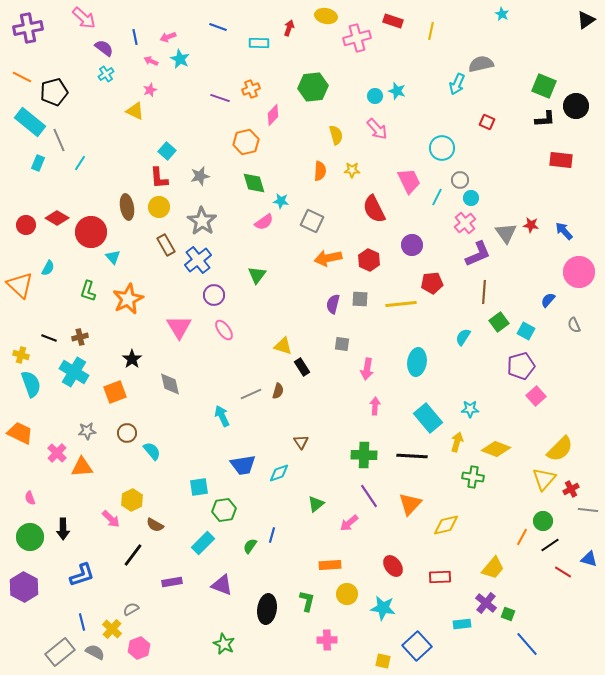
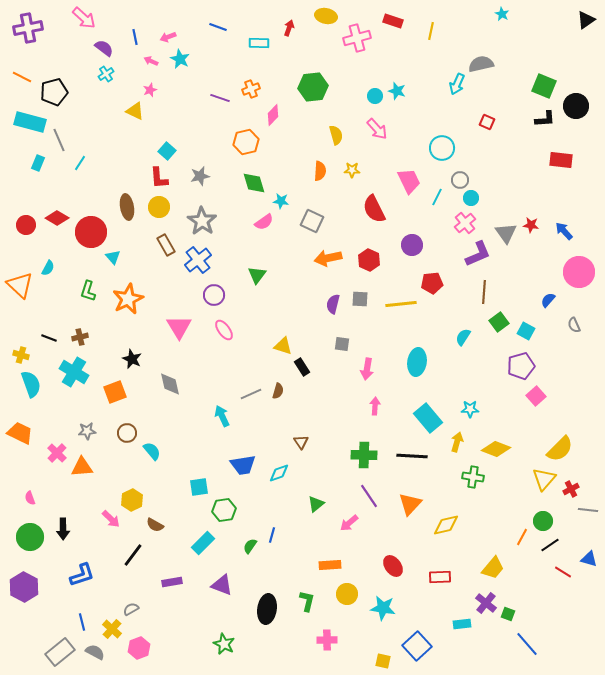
cyan rectangle at (30, 122): rotated 24 degrees counterclockwise
black star at (132, 359): rotated 12 degrees counterclockwise
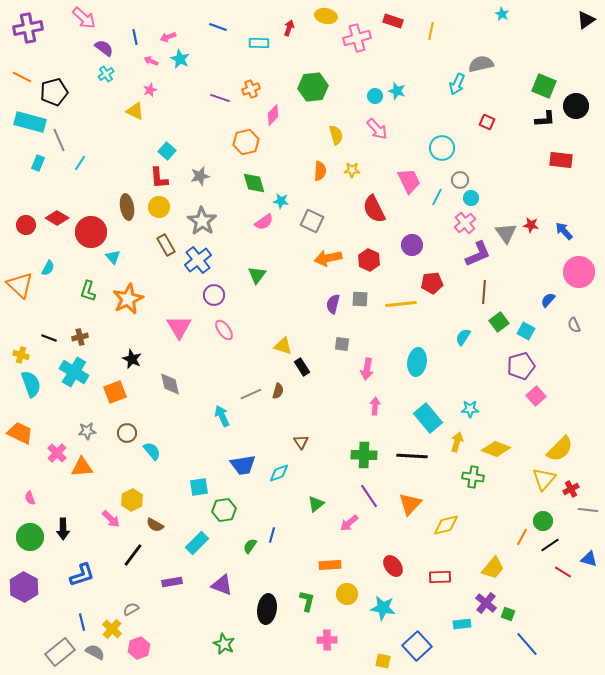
cyan rectangle at (203, 543): moved 6 px left
